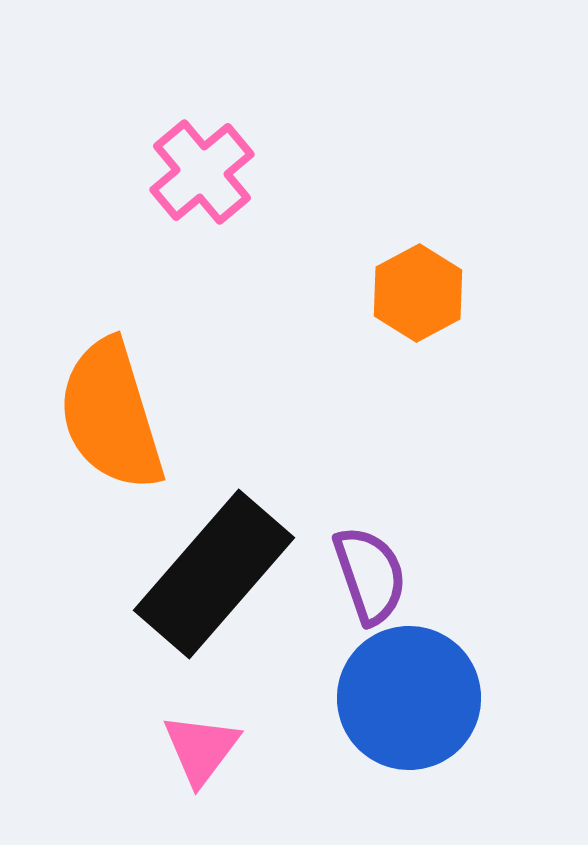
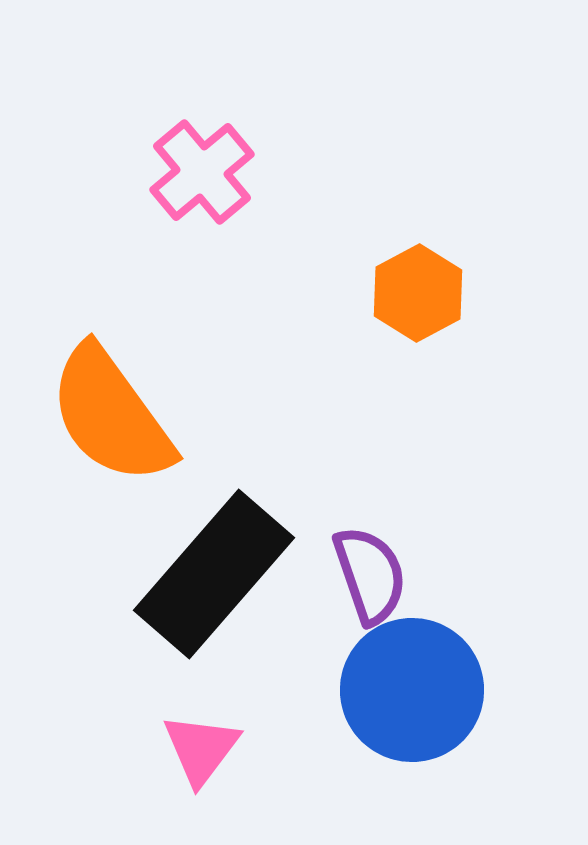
orange semicircle: rotated 19 degrees counterclockwise
blue circle: moved 3 px right, 8 px up
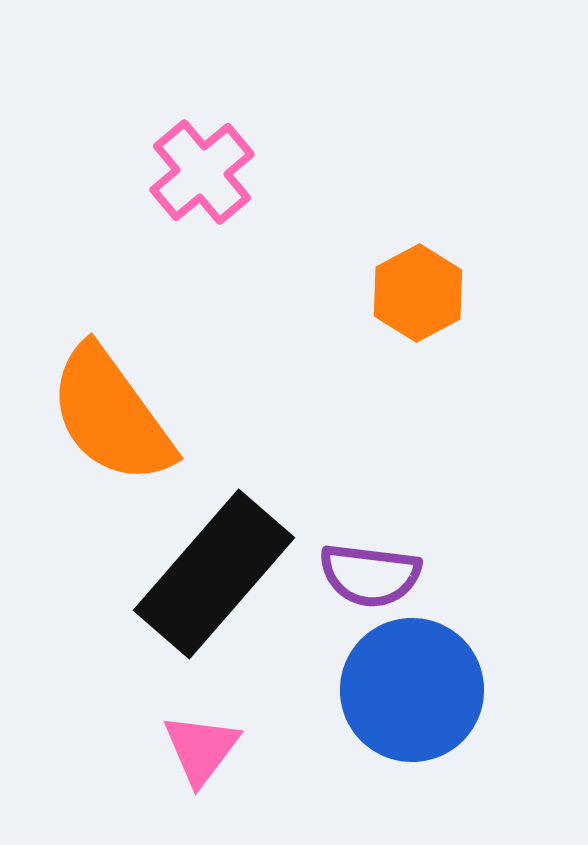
purple semicircle: rotated 116 degrees clockwise
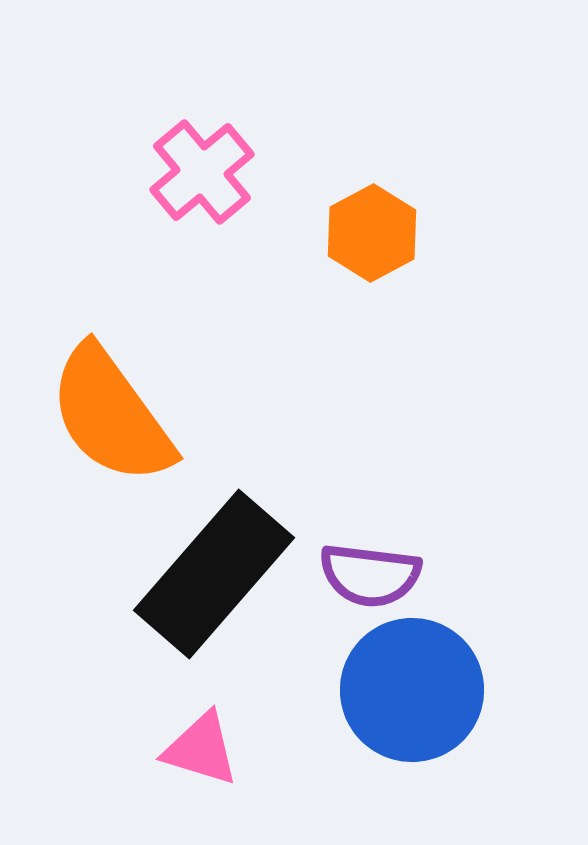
orange hexagon: moved 46 px left, 60 px up
pink triangle: rotated 50 degrees counterclockwise
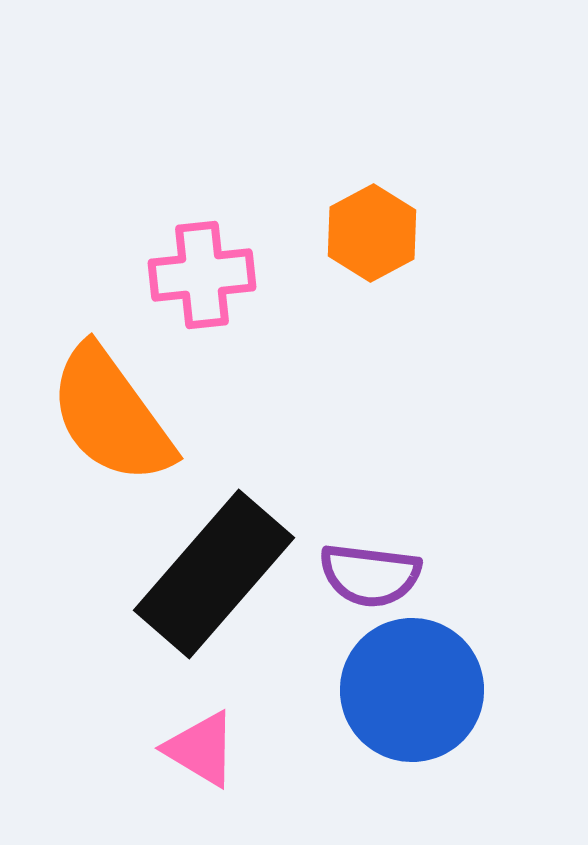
pink cross: moved 103 px down; rotated 34 degrees clockwise
pink triangle: rotated 14 degrees clockwise
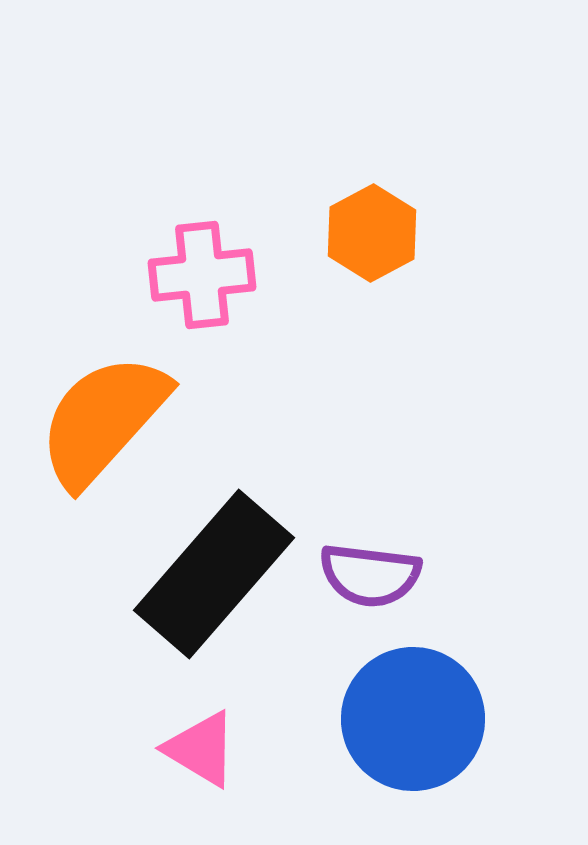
orange semicircle: moved 8 px left, 5 px down; rotated 78 degrees clockwise
blue circle: moved 1 px right, 29 px down
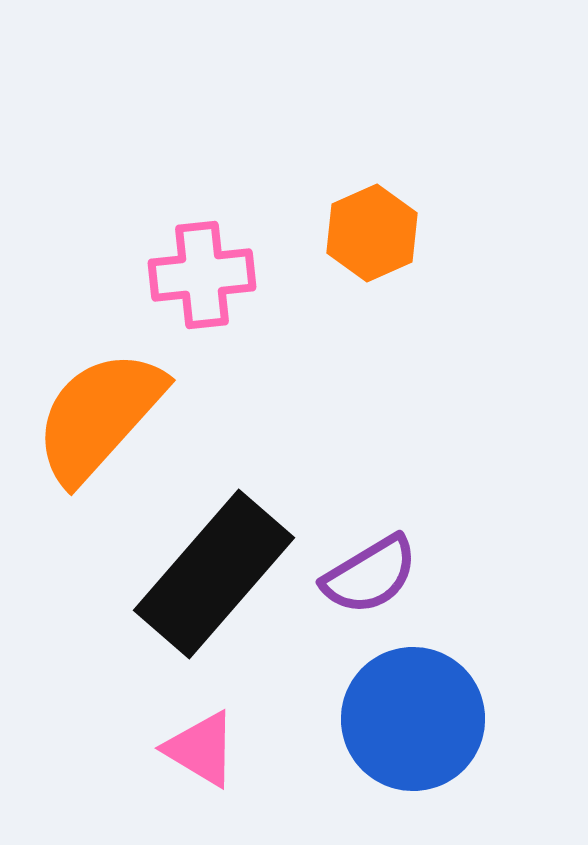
orange hexagon: rotated 4 degrees clockwise
orange semicircle: moved 4 px left, 4 px up
purple semicircle: rotated 38 degrees counterclockwise
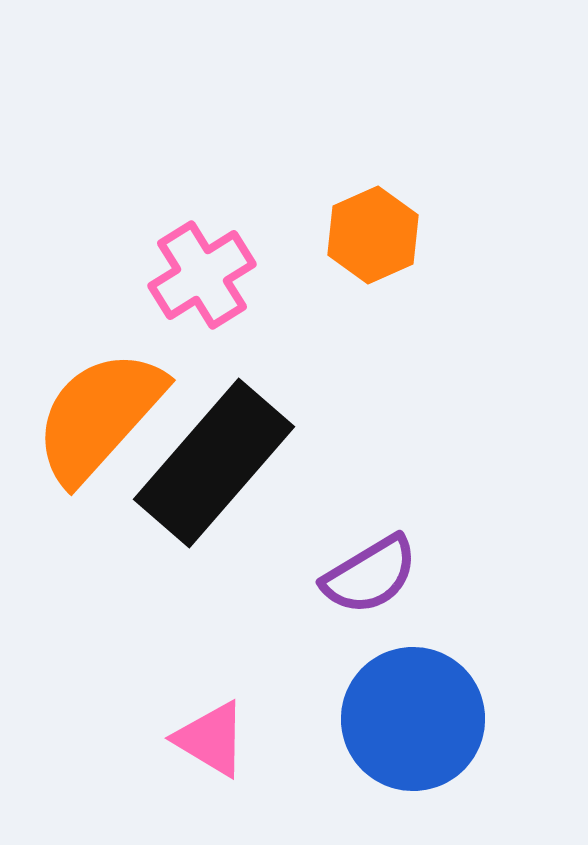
orange hexagon: moved 1 px right, 2 px down
pink cross: rotated 26 degrees counterclockwise
black rectangle: moved 111 px up
pink triangle: moved 10 px right, 10 px up
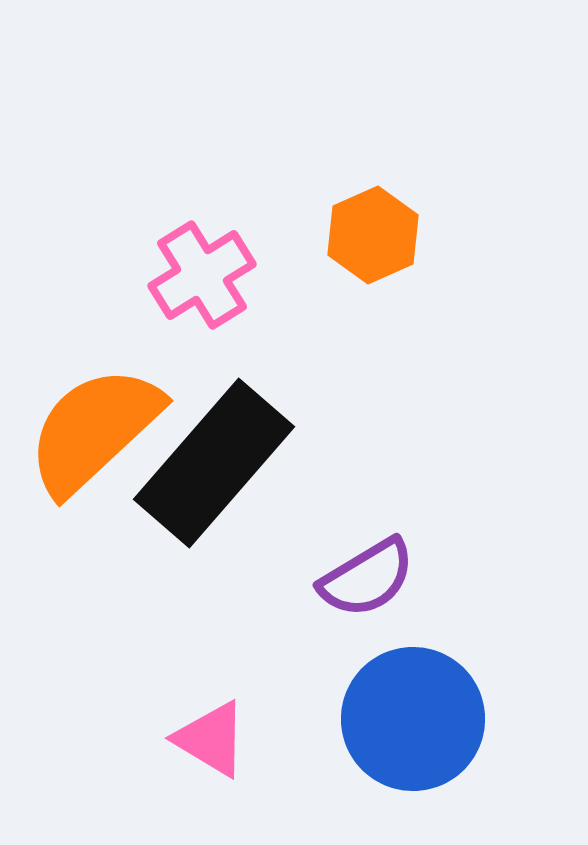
orange semicircle: moved 5 px left, 14 px down; rotated 5 degrees clockwise
purple semicircle: moved 3 px left, 3 px down
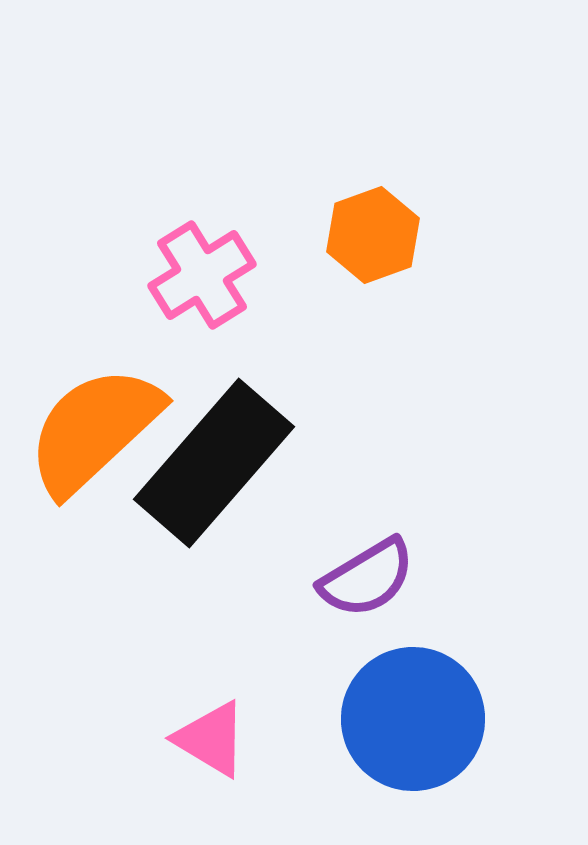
orange hexagon: rotated 4 degrees clockwise
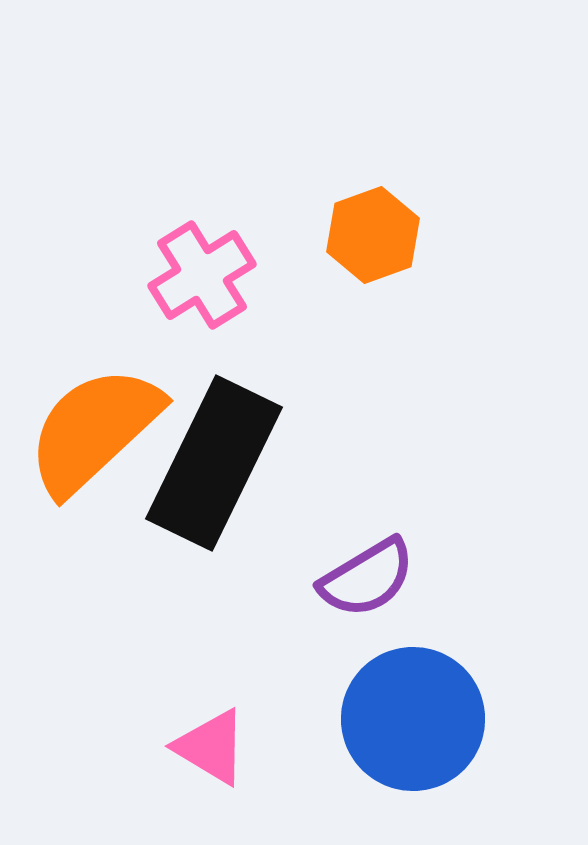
black rectangle: rotated 15 degrees counterclockwise
pink triangle: moved 8 px down
